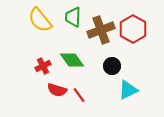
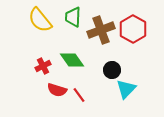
black circle: moved 4 px down
cyan triangle: moved 2 px left, 1 px up; rotated 20 degrees counterclockwise
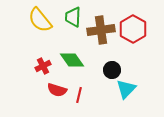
brown cross: rotated 12 degrees clockwise
red line: rotated 49 degrees clockwise
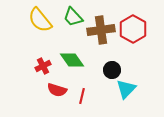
green trapezoid: rotated 45 degrees counterclockwise
red line: moved 3 px right, 1 px down
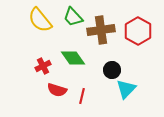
red hexagon: moved 5 px right, 2 px down
green diamond: moved 1 px right, 2 px up
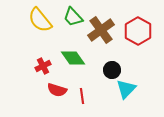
brown cross: rotated 28 degrees counterclockwise
red line: rotated 21 degrees counterclockwise
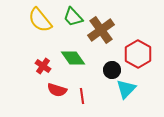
red hexagon: moved 23 px down
red cross: rotated 28 degrees counterclockwise
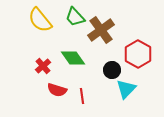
green trapezoid: moved 2 px right
red cross: rotated 14 degrees clockwise
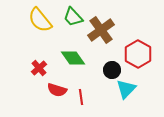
green trapezoid: moved 2 px left
red cross: moved 4 px left, 2 px down
red line: moved 1 px left, 1 px down
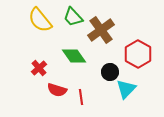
green diamond: moved 1 px right, 2 px up
black circle: moved 2 px left, 2 px down
